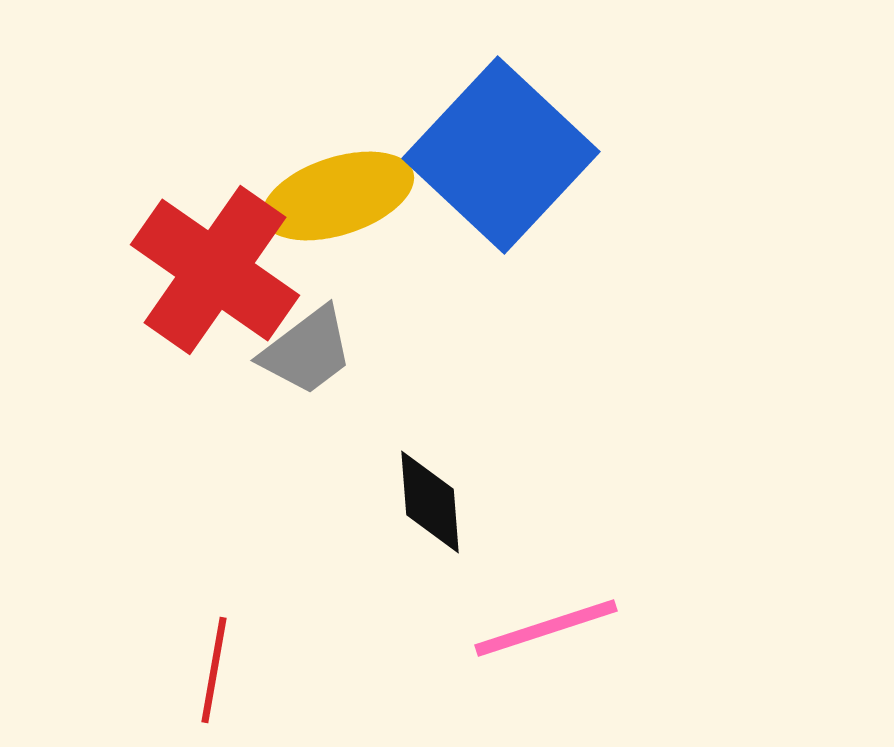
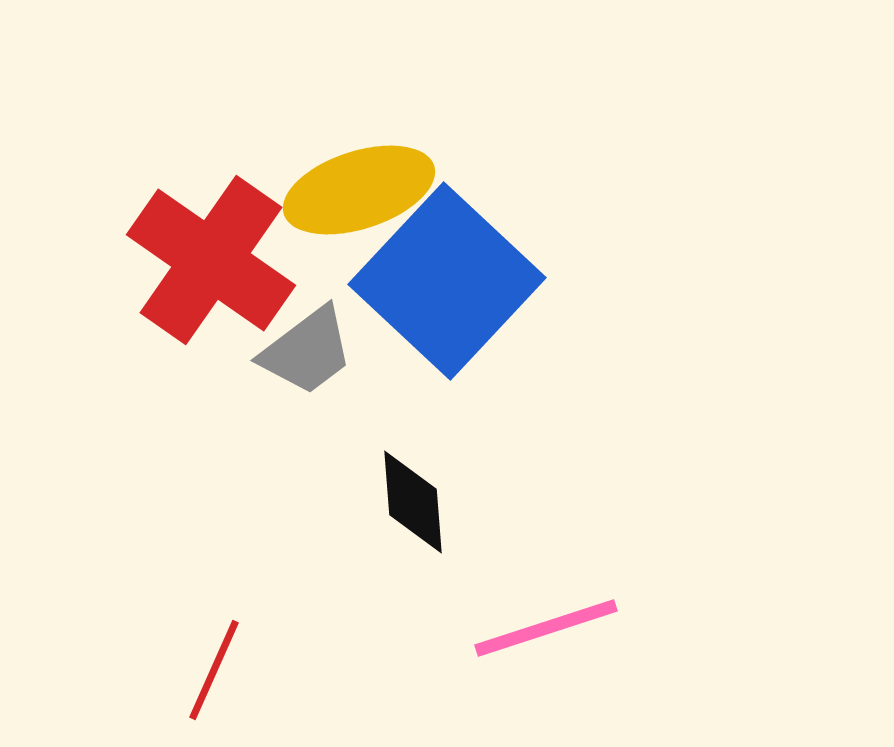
blue square: moved 54 px left, 126 px down
yellow ellipse: moved 21 px right, 6 px up
red cross: moved 4 px left, 10 px up
black diamond: moved 17 px left
red line: rotated 14 degrees clockwise
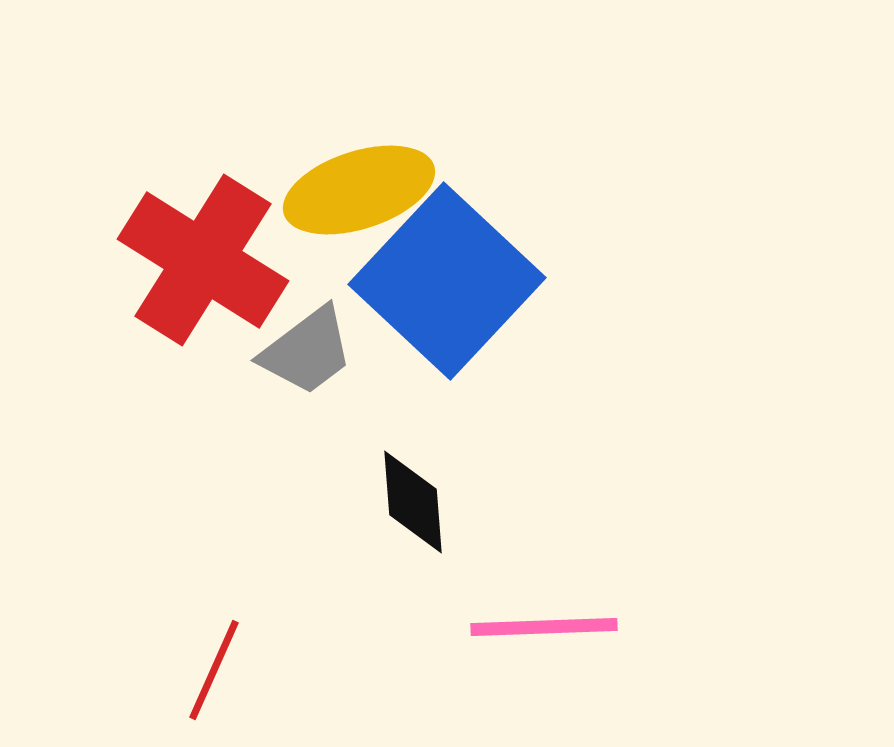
red cross: moved 8 px left; rotated 3 degrees counterclockwise
pink line: moved 2 px left, 1 px up; rotated 16 degrees clockwise
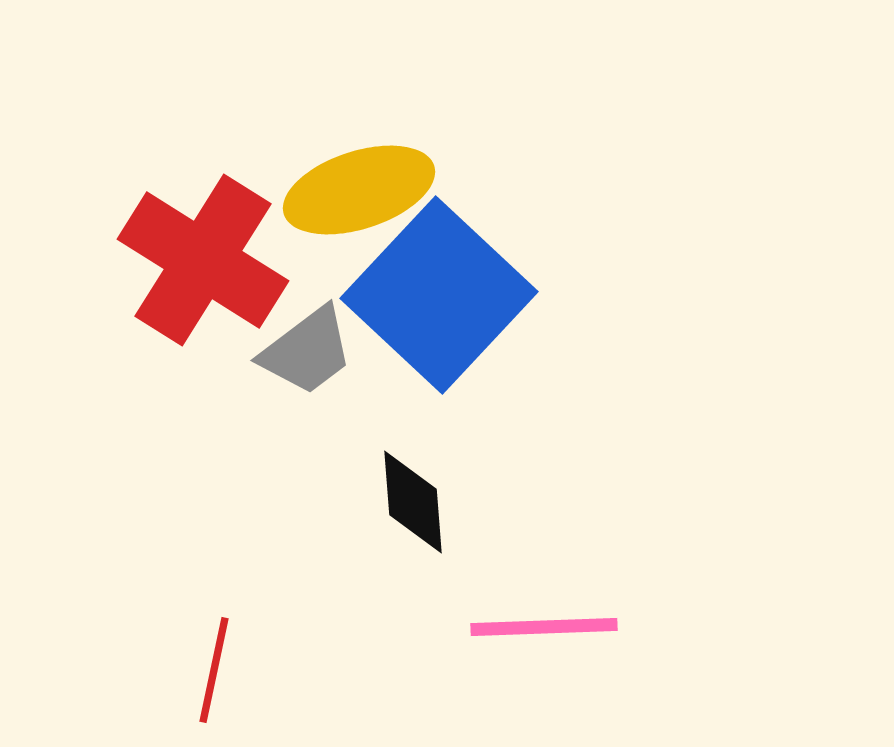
blue square: moved 8 px left, 14 px down
red line: rotated 12 degrees counterclockwise
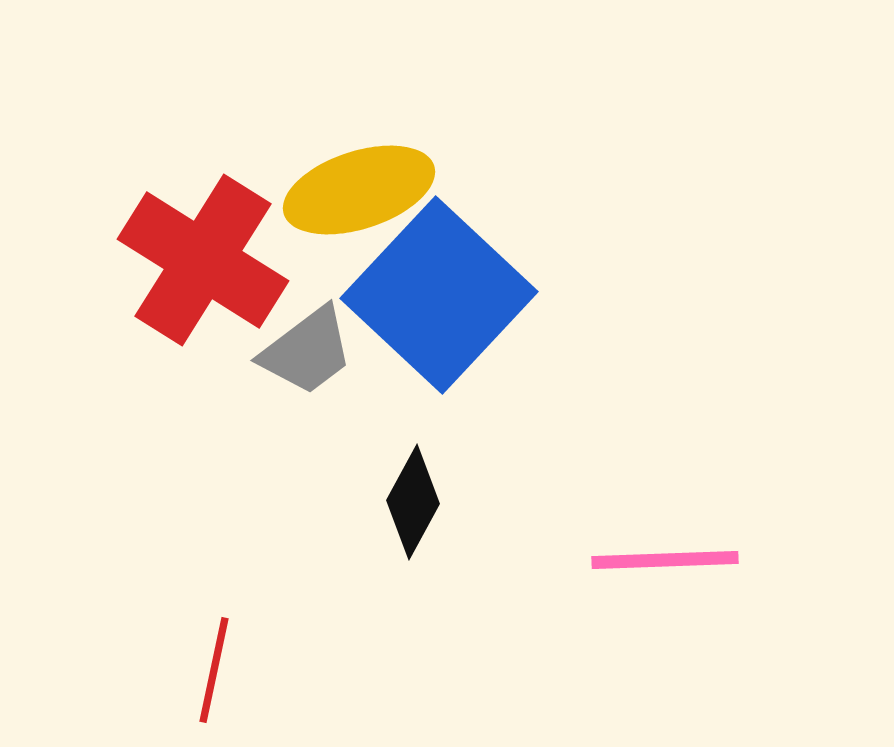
black diamond: rotated 33 degrees clockwise
pink line: moved 121 px right, 67 px up
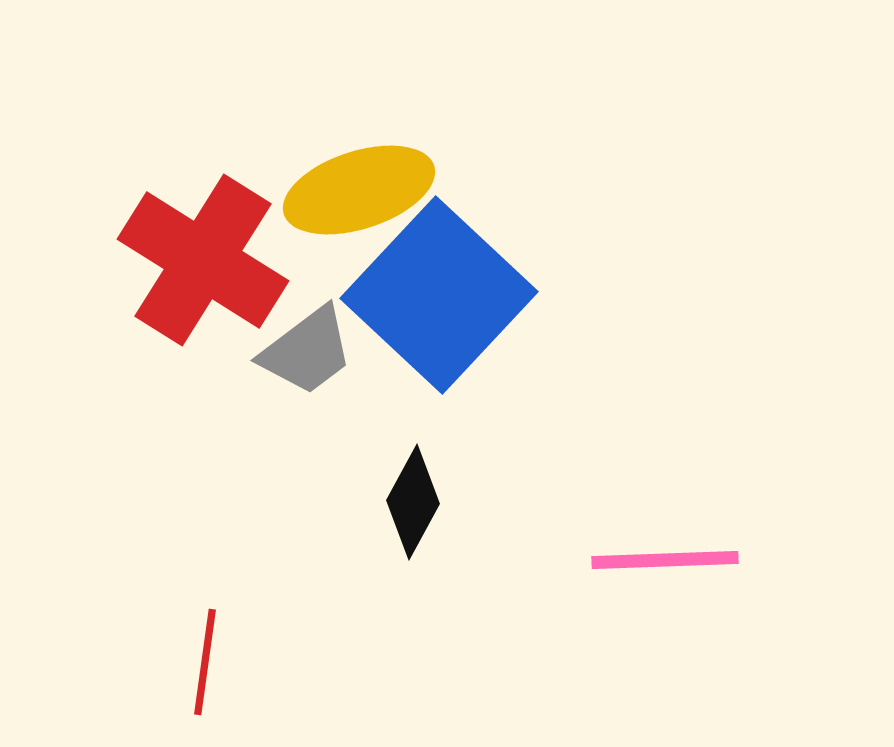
red line: moved 9 px left, 8 px up; rotated 4 degrees counterclockwise
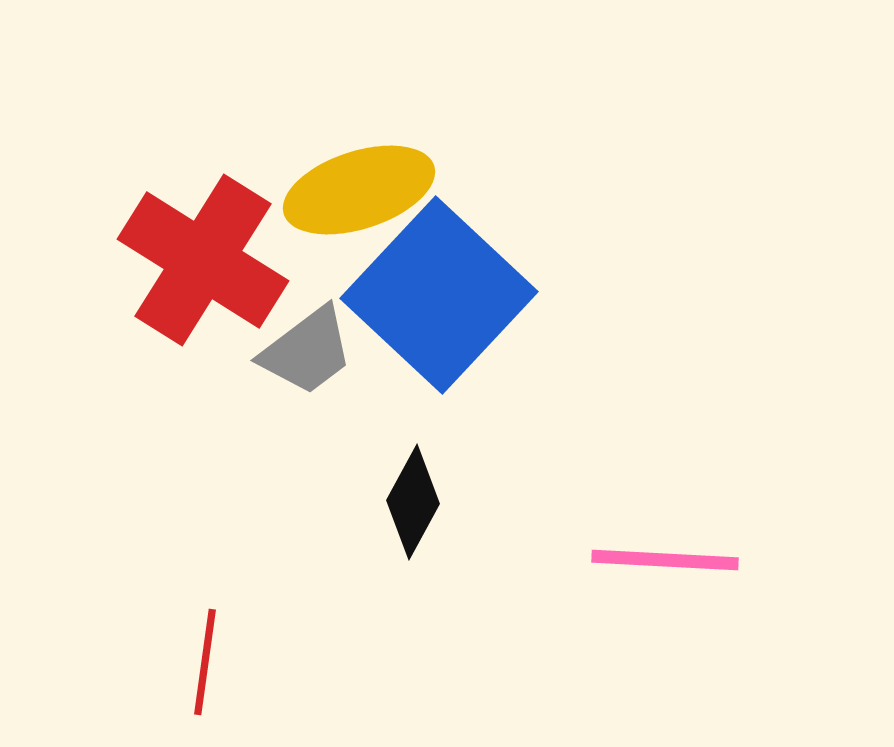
pink line: rotated 5 degrees clockwise
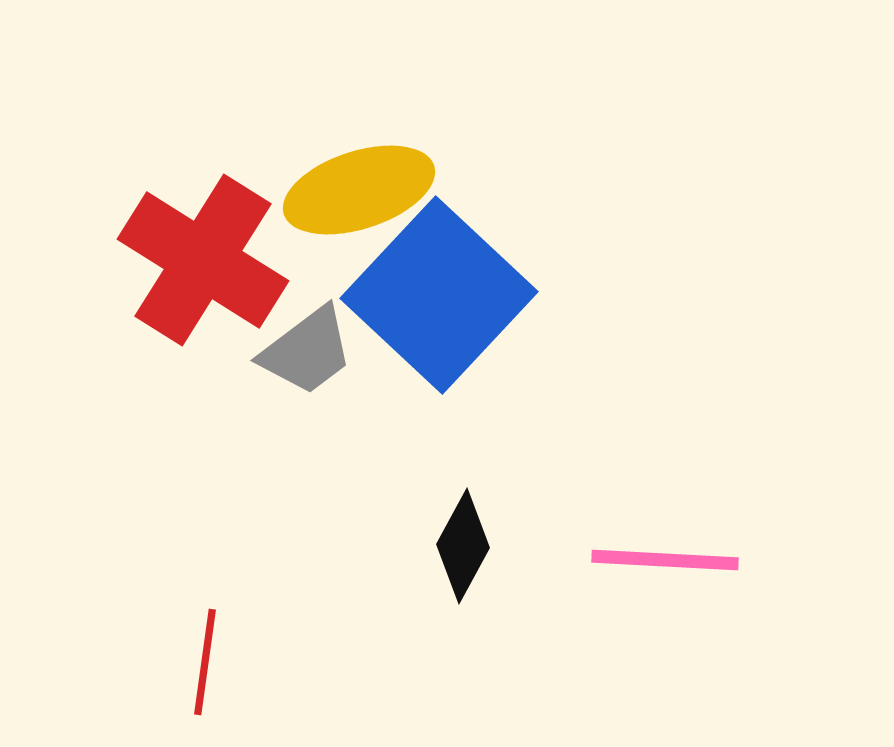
black diamond: moved 50 px right, 44 px down
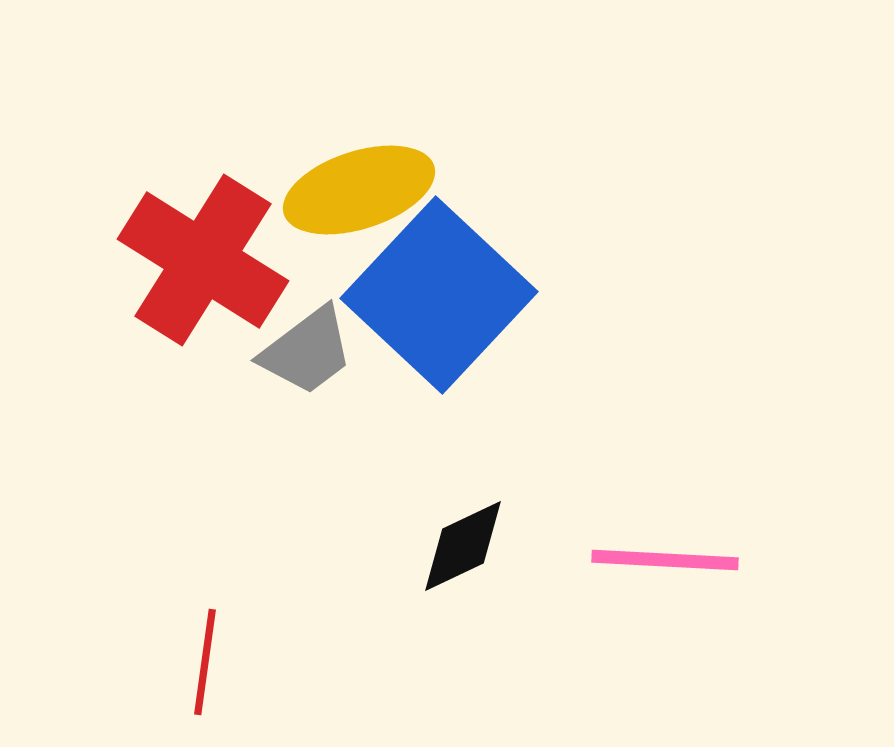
black diamond: rotated 36 degrees clockwise
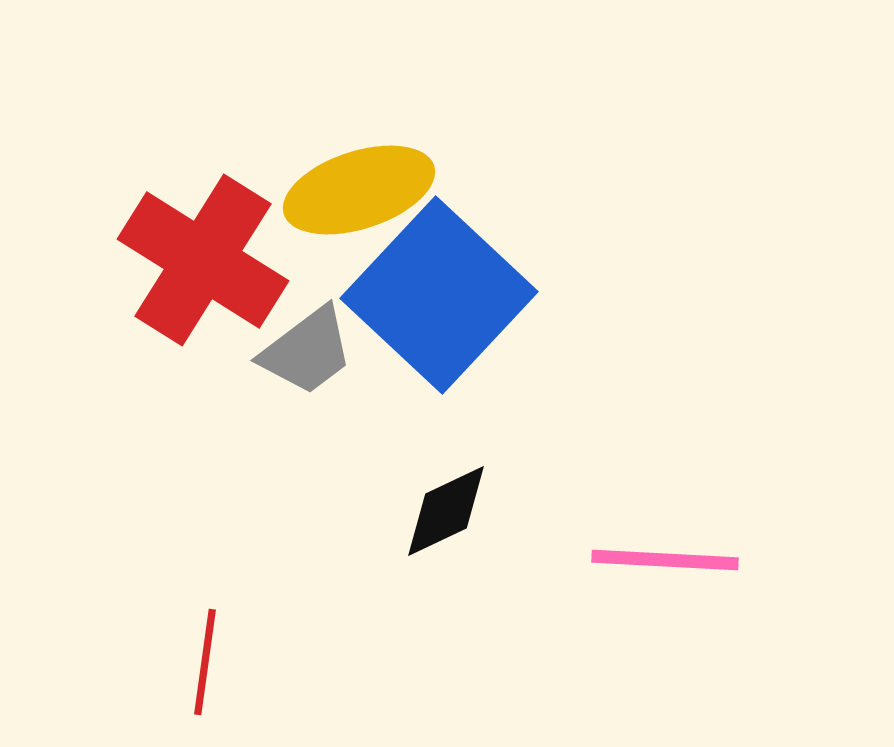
black diamond: moved 17 px left, 35 px up
